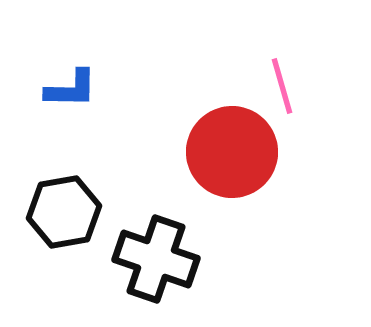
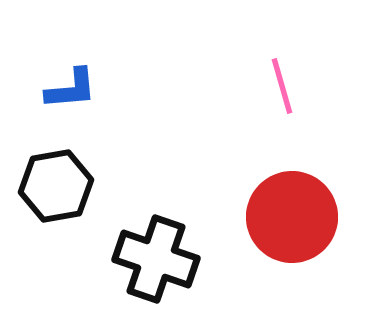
blue L-shape: rotated 6 degrees counterclockwise
red circle: moved 60 px right, 65 px down
black hexagon: moved 8 px left, 26 px up
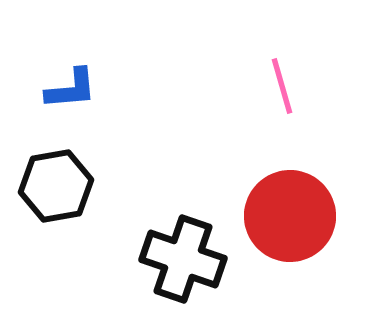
red circle: moved 2 px left, 1 px up
black cross: moved 27 px right
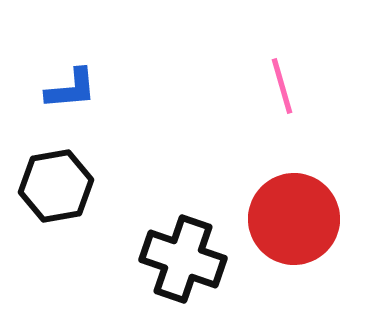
red circle: moved 4 px right, 3 px down
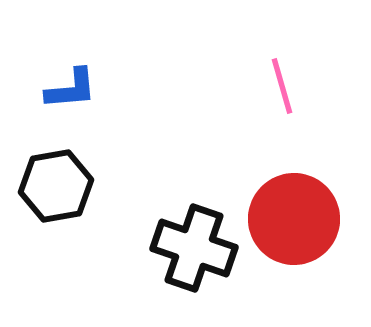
black cross: moved 11 px right, 11 px up
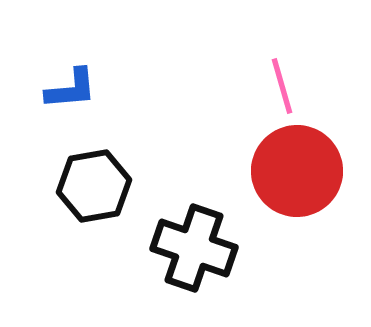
black hexagon: moved 38 px right
red circle: moved 3 px right, 48 px up
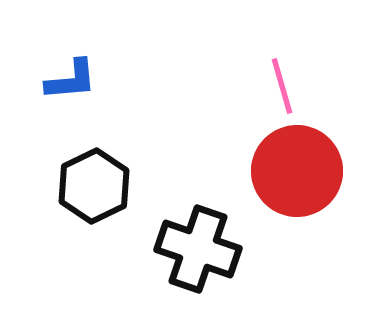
blue L-shape: moved 9 px up
black hexagon: rotated 16 degrees counterclockwise
black cross: moved 4 px right, 1 px down
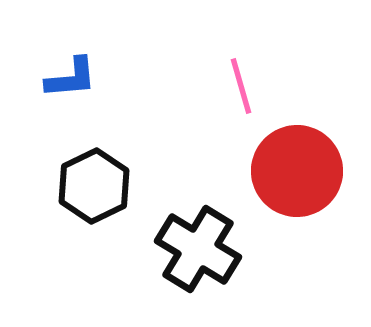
blue L-shape: moved 2 px up
pink line: moved 41 px left
black cross: rotated 12 degrees clockwise
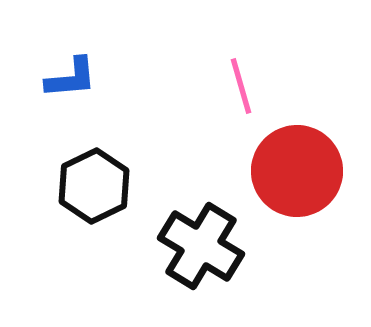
black cross: moved 3 px right, 3 px up
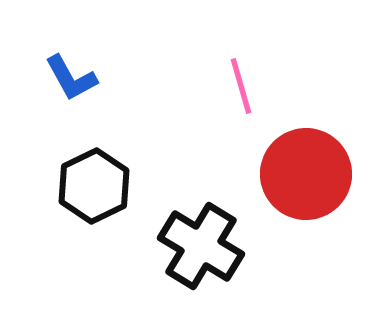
blue L-shape: rotated 66 degrees clockwise
red circle: moved 9 px right, 3 px down
